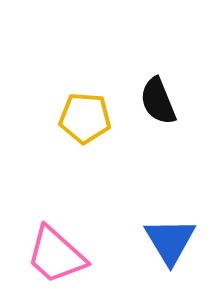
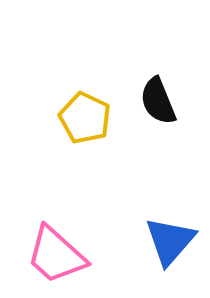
yellow pentagon: rotated 21 degrees clockwise
blue triangle: rotated 12 degrees clockwise
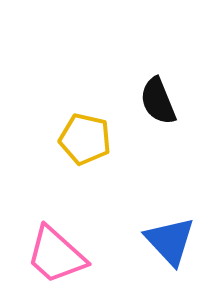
yellow pentagon: moved 21 px down; rotated 12 degrees counterclockwise
blue triangle: rotated 24 degrees counterclockwise
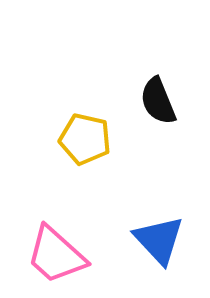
blue triangle: moved 11 px left, 1 px up
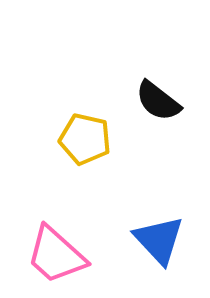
black semicircle: rotated 30 degrees counterclockwise
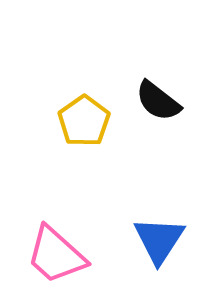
yellow pentagon: moved 1 px left, 18 px up; rotated 24 degrees clockwise
blue triangle: rotated 16 degrees clockwise
